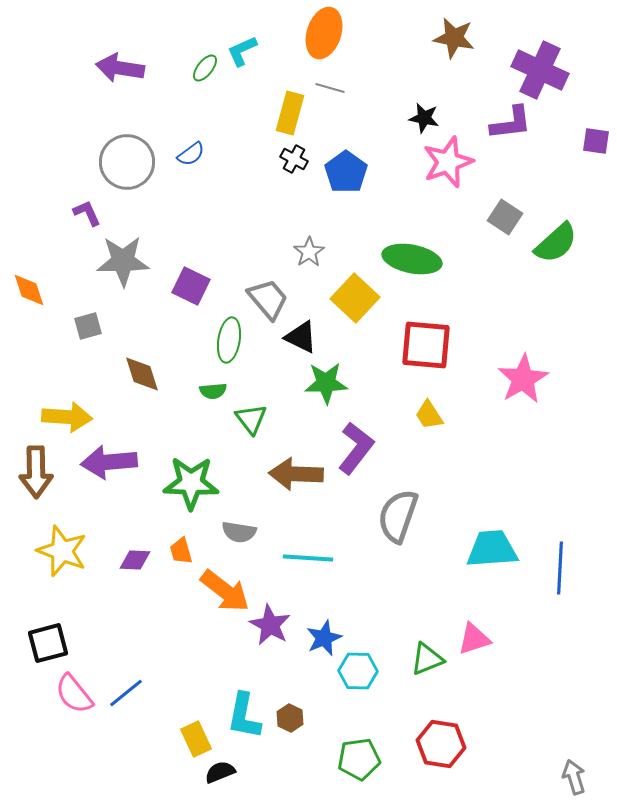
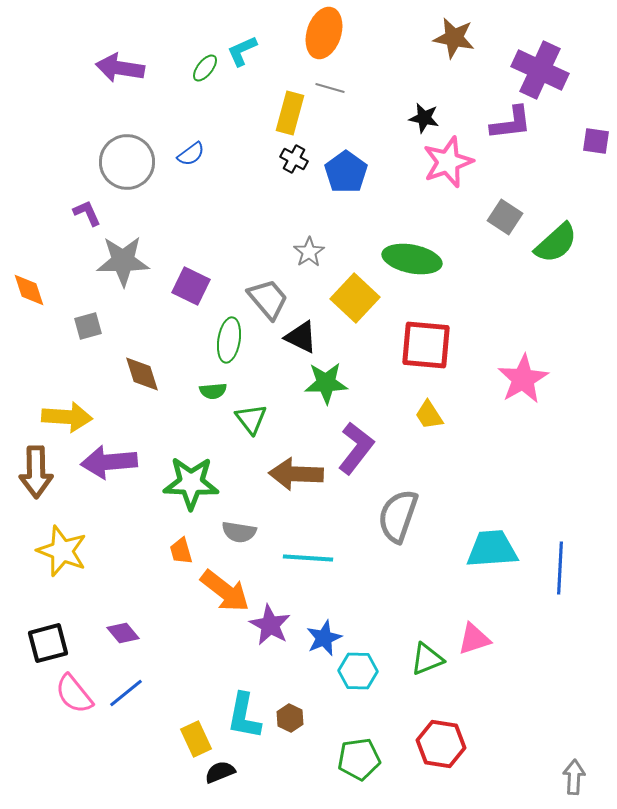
purple diamond at (135, 560): moved 12 px left, 73 px down; rotated 48 degrees clockwise
gray arrow at (574, 777): rotated 20 degrees clockwise
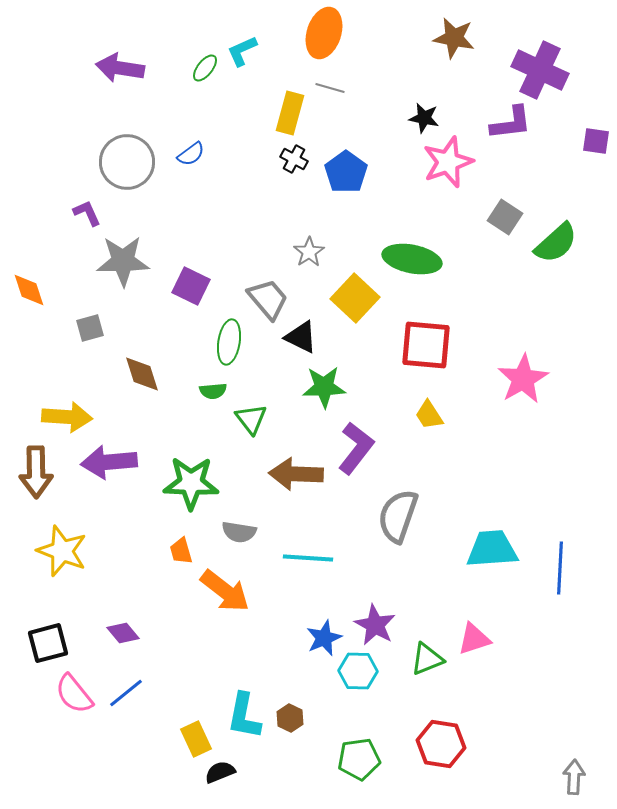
gray square at (88, 326): moved 2 px right, 2 px down
green ellipse at (229, 340): moved 2 px down
green star at (326, 383): moved 2 px left, 4 px down
purple star at (270, 625): moved 105 px right
